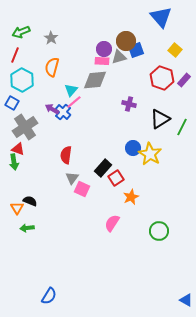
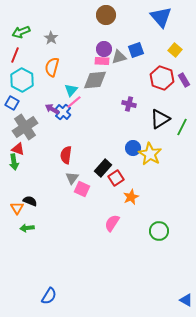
brown circle at (126, 41): moved 20 px left, 26 px up
purple rectangle at (184, 80): rotated 72 degrees counterclockwise
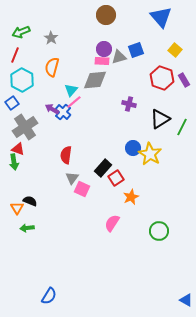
blue square at (12, 103): rotated 24 degrees clockwise
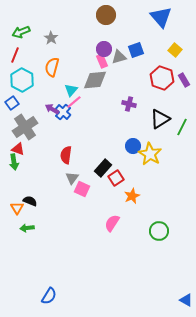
pink rectangle at (102, 61): rotated 64 degrees clockwise
blue circle at (133, 148): moved 2 px up
orange star at (131, 197): moved 1 px right, 1 px up
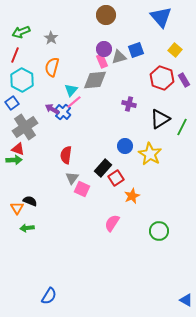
blue circle at (133, 146): moved 8 px left
green arrow at (14, 162): moved 2 px up; rotated 84 degrees counterclockwise
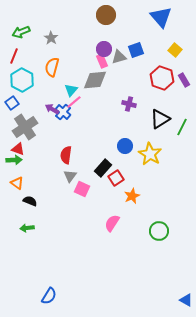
red line at (15, 55): moved 1 px left, 1 px down
gray triangle at (72, 178): moved 2 px left, 2 px up
orange triangle at (17, 208): moved 25 px up; rotated 24 degrees counterclockwise
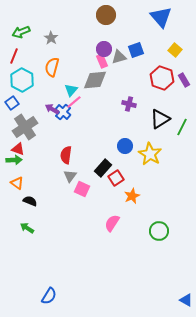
green arrow at (27, 228): rotated 40 degrees clockwise
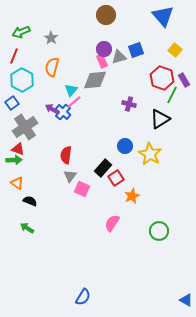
blue triangle at (161, 17): moved 2 px right, 1 px up
green line at (182, 127): moved 10 px left, 32 px up
blue semicircle at (49, 296): moved 34 px right, 1 px down
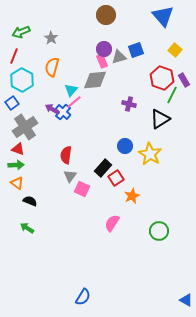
green arrow at (14, 160): moved 2 px right, 5 px down
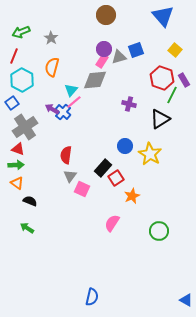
pink rectangle at (102, 61): rotated 56 degrees clockwise
blue semicircle at (83, 297): moved 9 px right; rotated 18 degrees counterclockwise
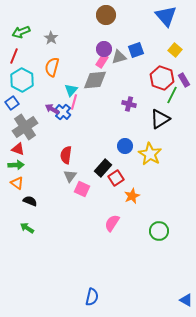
blue triangle at (163, 16): moved 3 px right
pink line at (74, 102): rotated 35 degrees counterclockwise
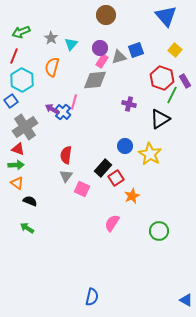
purple circle at (104, 49): moved 4 px left, 1 px up
purple rectangle at (184, 80): moved 1 px right, 1 px down
cyan triangle at (71, 90): moved 46 px up
blue square at (12, 103): moved 1 px left, 2 px up
gray triangle at (70, 176): moved 4 px left
